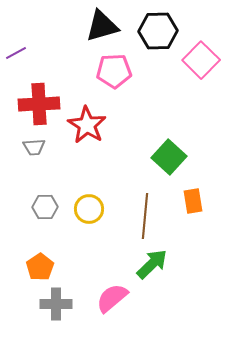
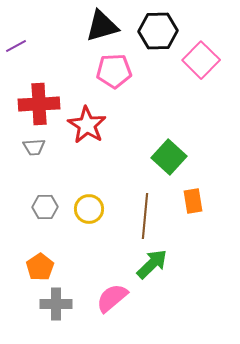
purple line: moved 7 px up
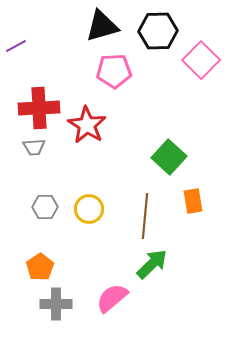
red cross: moved 4 px down
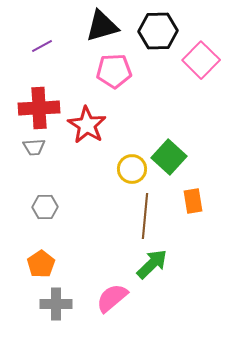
purple line: moved 26 px right
yellow circle: moved 43 px right, 40 px up
orange pentagon: moved 1 px right, 3 px up
